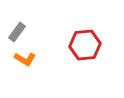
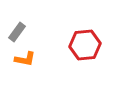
orange L-shape: rotated 20 degrees counterclockwise
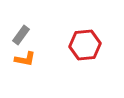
gray rectangle: moved 4 px right, 3 px down
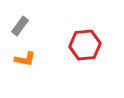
gray rectangle: moved 1 px left, 9 px up
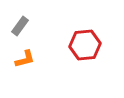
orange L-shape: rotated 25 degrees counterclockwise
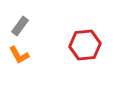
orange L-shape: moved 6 px left, 4 px up; rotated 75 degrees clockwise
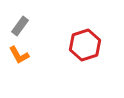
red hexagon: rotated 12 degrees counterclockwise
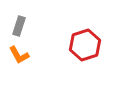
gray rectangle: moved 1 px left; rotated 18 degrees counterclockwise
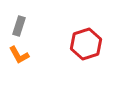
red hexagon: moved 1 px right, 1 px up
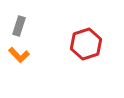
orange L-shape: rotated 15 degrees counterclockwise
